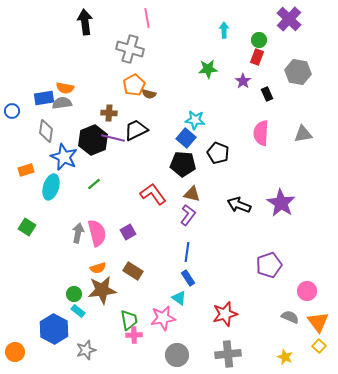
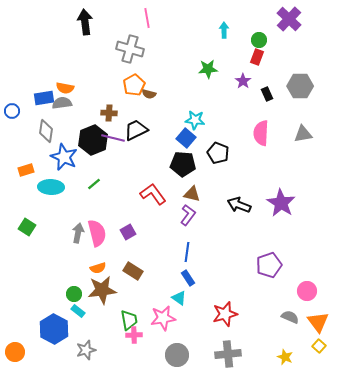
gray hexagon at (298, 72): moved 2 px right, 14 px down; rotated 10 degrees counterclockwise
cyan ellipse at (51, 187): rotated 75 degrees clockwise
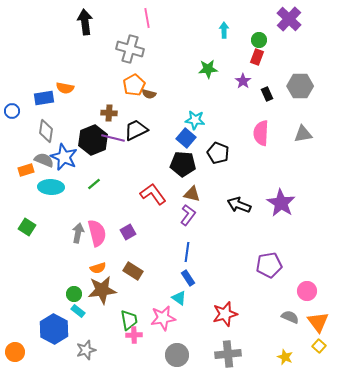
gray semicircle at (62, 103): moved 18 px left, 57 px down; rotated 30 degrees clockwise
purple pentagon at (269, 265): rotated 10 degrees clockwise
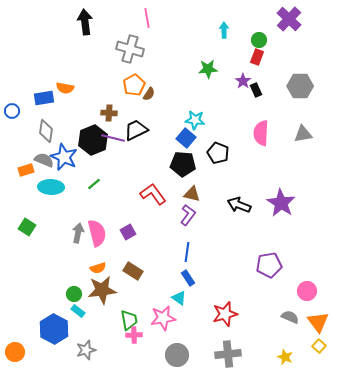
brown semicircle at (149, 94): rotated 72 degrees counterclockwise
black rectangle at (267, 94): moved 11 px left, 4 px up
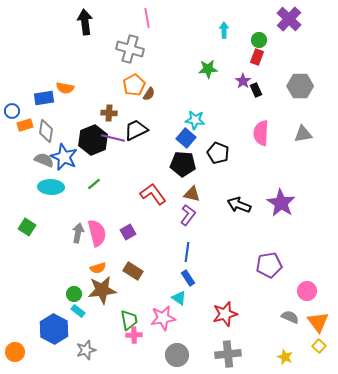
orange rectangle at (26, 170): moved 1 px left, 45 px up
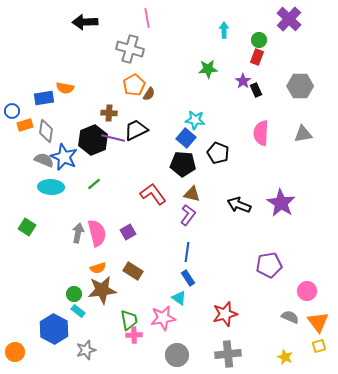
black arrow at (85, 22): rotated 85 degrees counterclockwise
yellow square at (319, 346): rotated 32 degrees clockwise
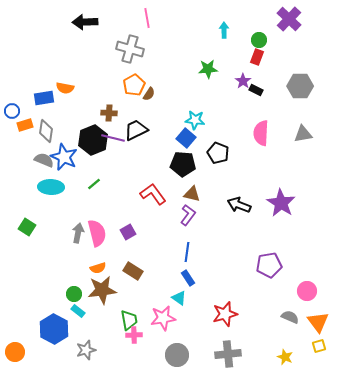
black rectangle at (256, 90): rotated 40 degrees counterclockwise
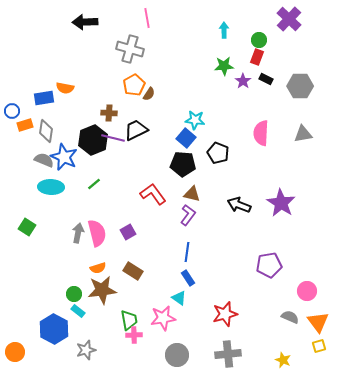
green star at (208, 69): moved 16 px right, 3 px up
black rectangle at (256, 90): moved 10 px right, 11 px up
yellow star at (285, 357): moved 2 px left, 3 px down
